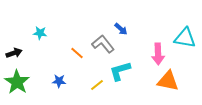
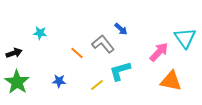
cyan triangle: rotated 45 degrees clockwise
pink arrow: moved 1 px right, 2 px up; rotated 135 degrees counterclockwise
orange triangle: moved 3 px right
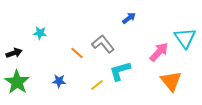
blue arrow: moved 8 px right, 11 px up; rotated 80 degrees counterclockwise
orange triangle: rotated 40 degrees clockwise
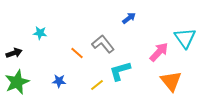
green star: rotated 15 degrees clockwise
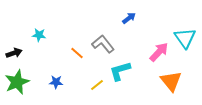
cyan star: moved 1 px left, 2 px down
blue star: moved 3 px left, 1 px down
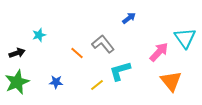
cyan star: rotated 24 degrees counterclockwise
black arrow: moved 3 px right
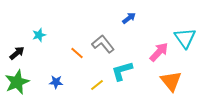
black arrow: rotated 21 degrees counterclockwise
cyan L-shape: moved 2 px right
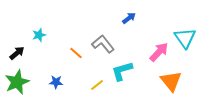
orange line: moved 1 px left
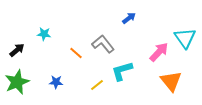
cyan star: moved 5 px right, 1 px up; rotated 24 degrees clockwise
black arrow: moved 3 px up
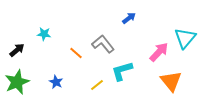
cyan triangle: rotated 15 degrees clockwise
blue star: rotated 24 degrees clockwise
